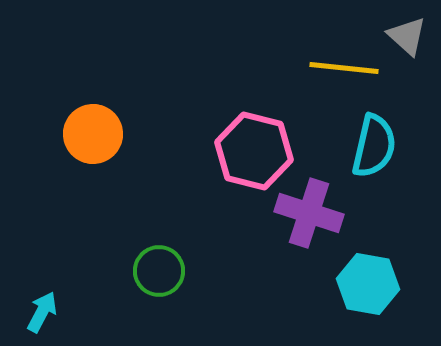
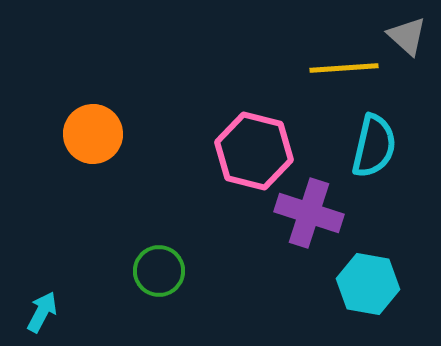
yellow line: rotated 10 degrees counterclockwise
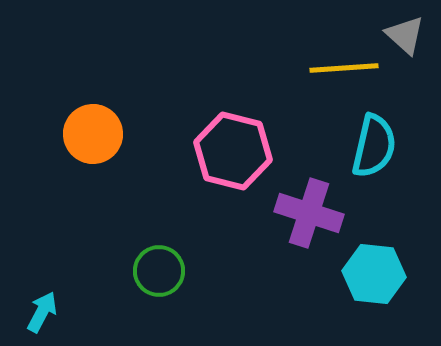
gray triangle: moved 2 px left, 1 px up
pink hexagon: moved 21 px left
cyan hexagon: moved 6 px right, 10 px up; rotated 4 degrees counterclockwise
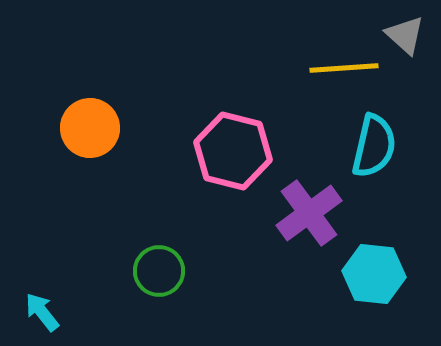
orange circle: moved 3 px left, 6 px up
purple cross: rotated 36 degrees clockwise
cyan arrow: rotated 66 degrees counterclockwise
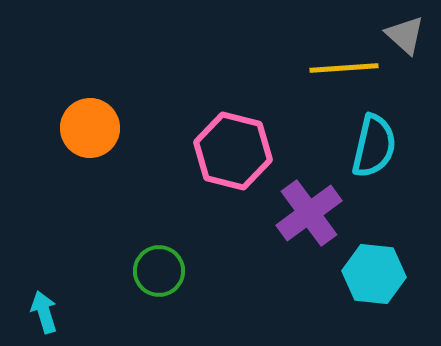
cyan arrow: moved 2 px right; rotated 21 degrees clockwise
